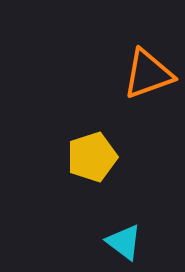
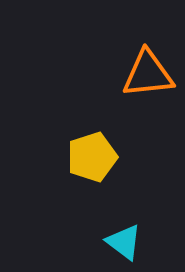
orange triangle: rotated 14 degrees clockwise
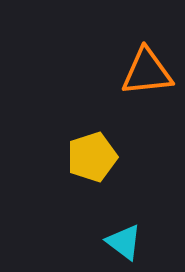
orange triangle: moved 1 px left, 2 px up
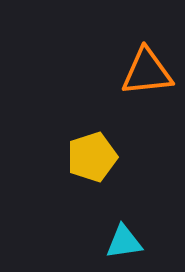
cyan triangle: rotated 45 degrees counterclockwise
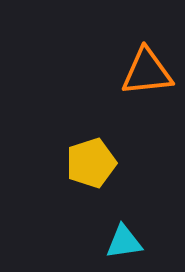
yellow pentagon: moved 1 px left, 6 px down
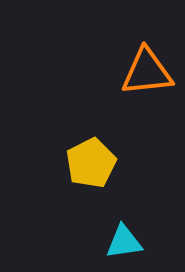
yellow pentagon: rotated 9 degrees counterclockwise
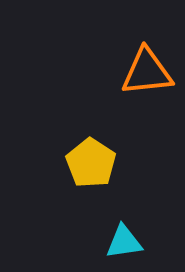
yellow pentagon: rotated 12 degrees counterclockwise
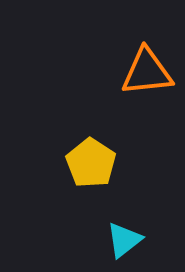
cyan triangle: moved 2 px up; rotated 30 degrees counterclockwise
